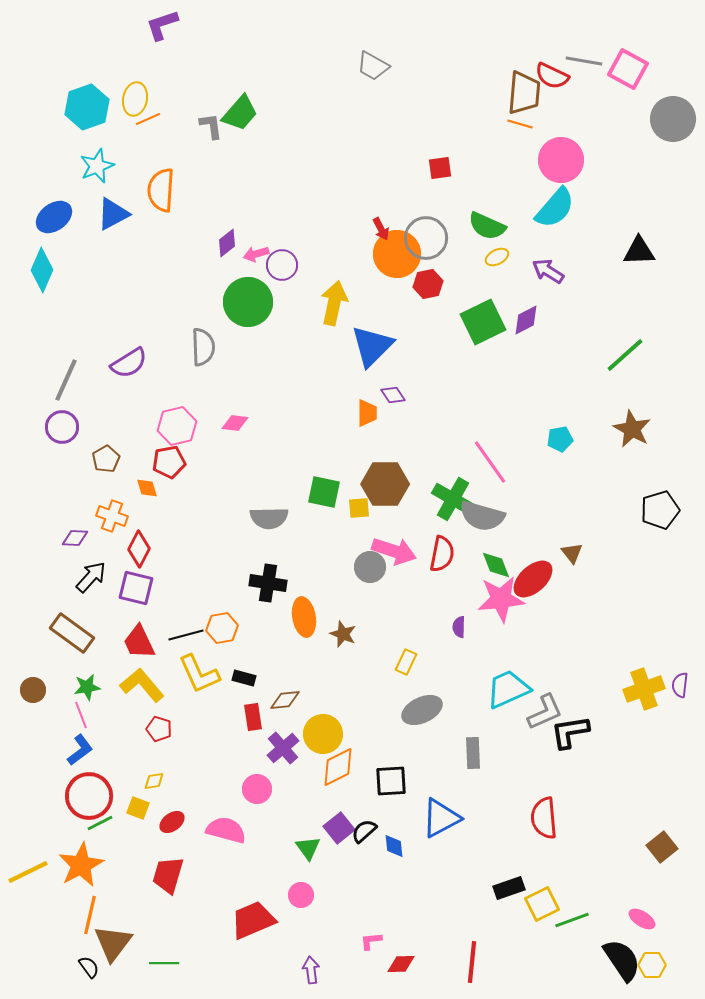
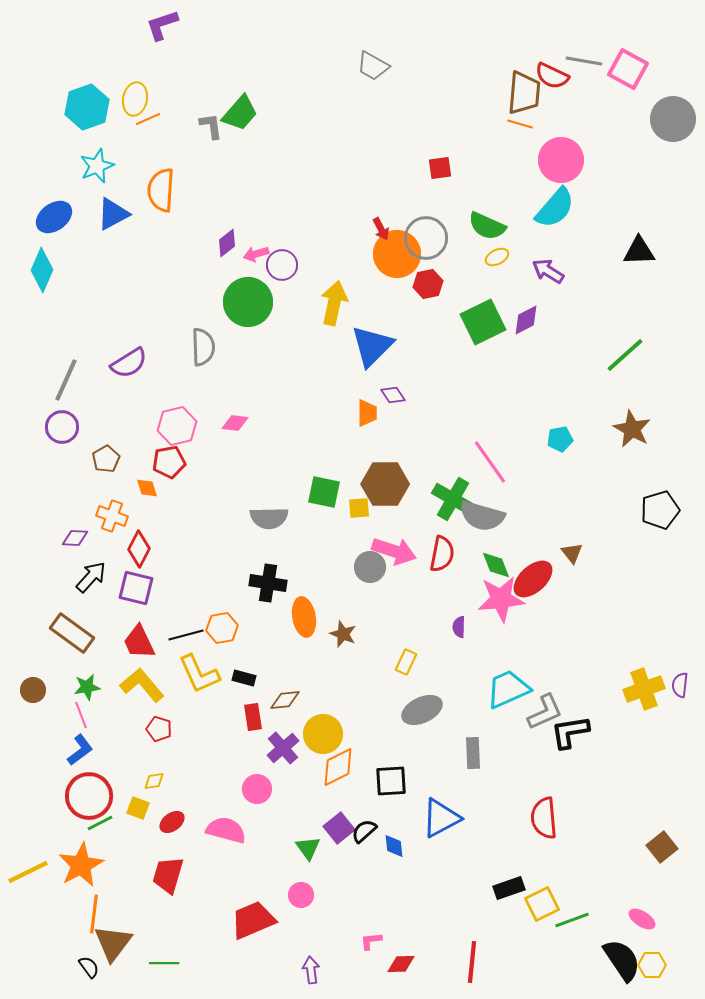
orange line at (90, 915): moved 4 px right, 1 px up; rotated 6 degrees counterclockwise
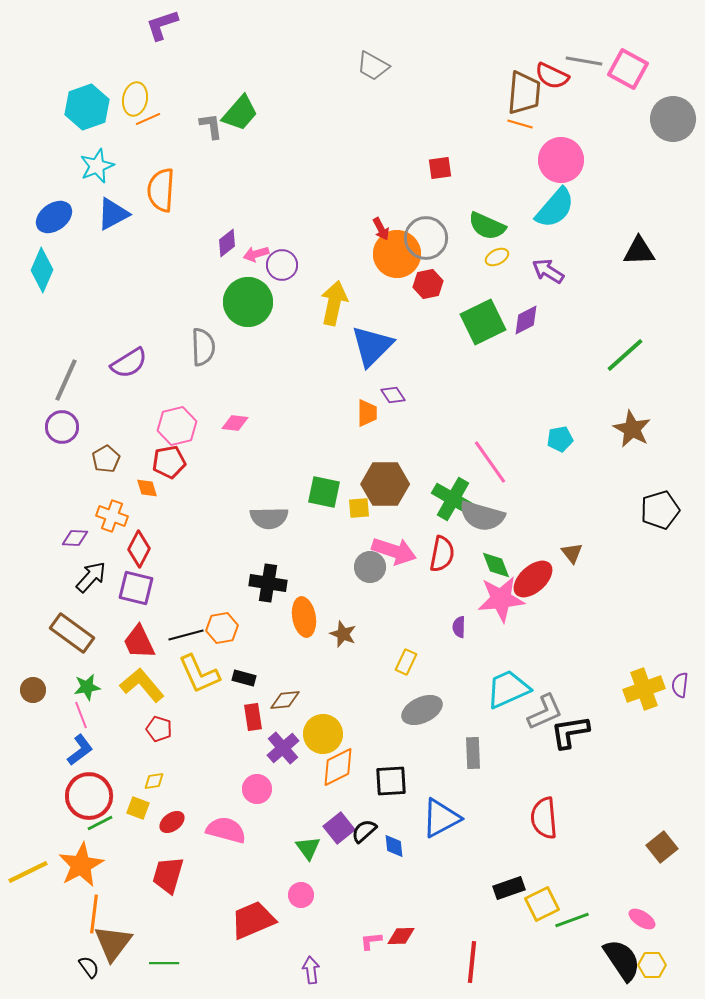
red diamond at (401, 964): moved 28 px up
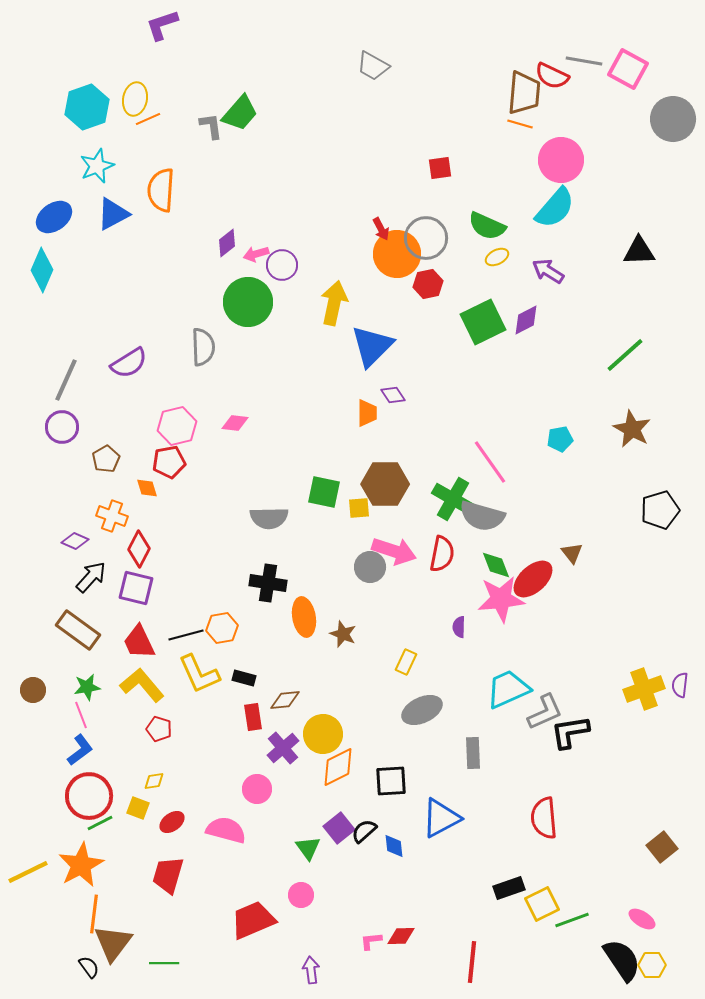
purple diamond at (75, 538): moved 3 px down; rotated 20 degrees clockwise
brown rectangle at (72, 633): moved 6 px right, 3 px up
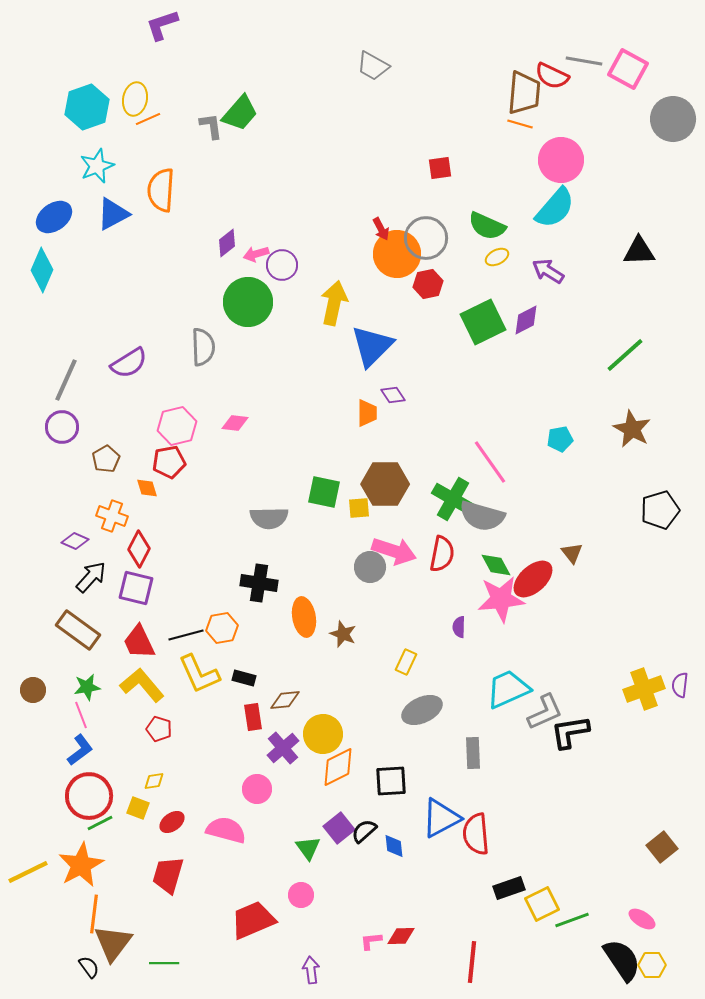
green diamond at (496, 565): rotated 8 degrees counterclockwise
black cross at (268, 583): moved 9 px left
red semicircle at (544, 818): moved 68 px left, 16 px down
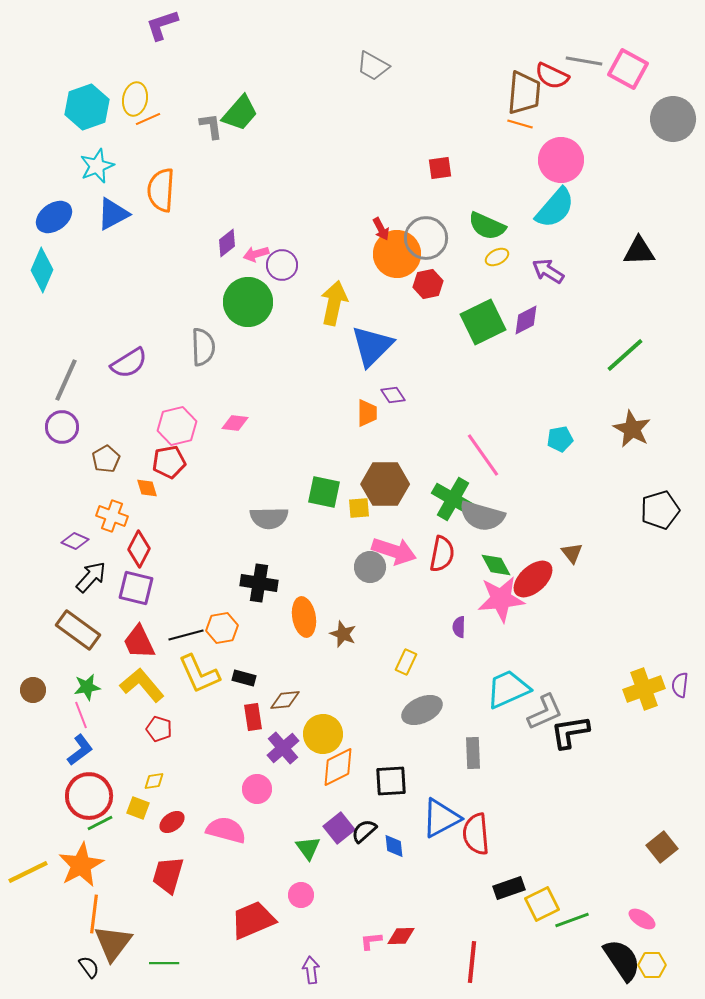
pink line at (490, 462): moved 7 px left, 7 px up
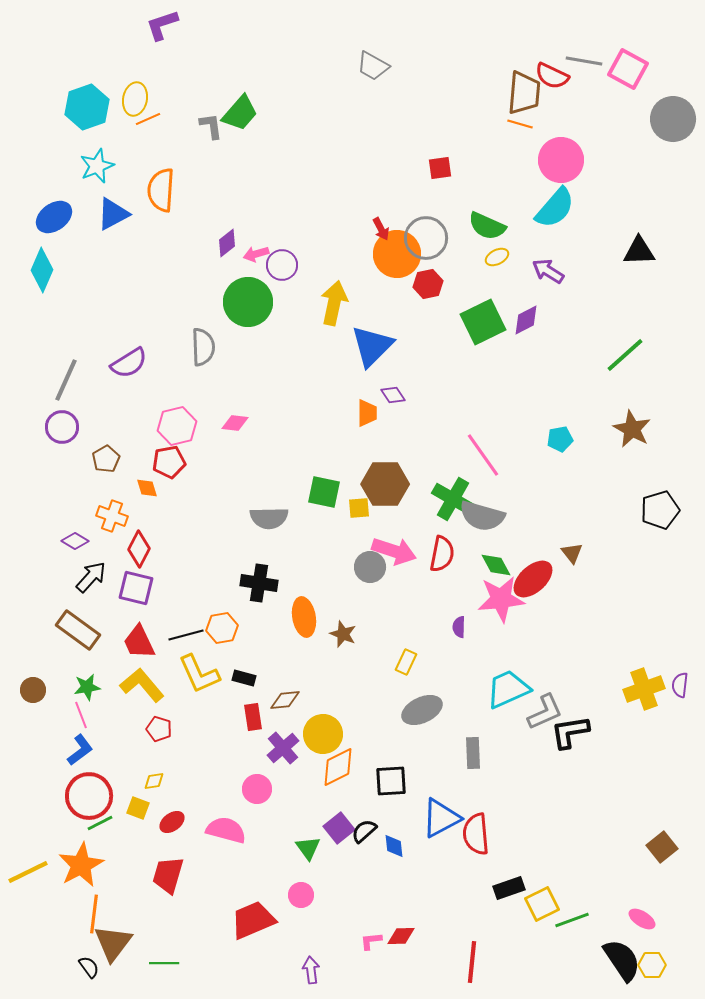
purple diamond at (75, 541): rotated 8 degrees clockwise
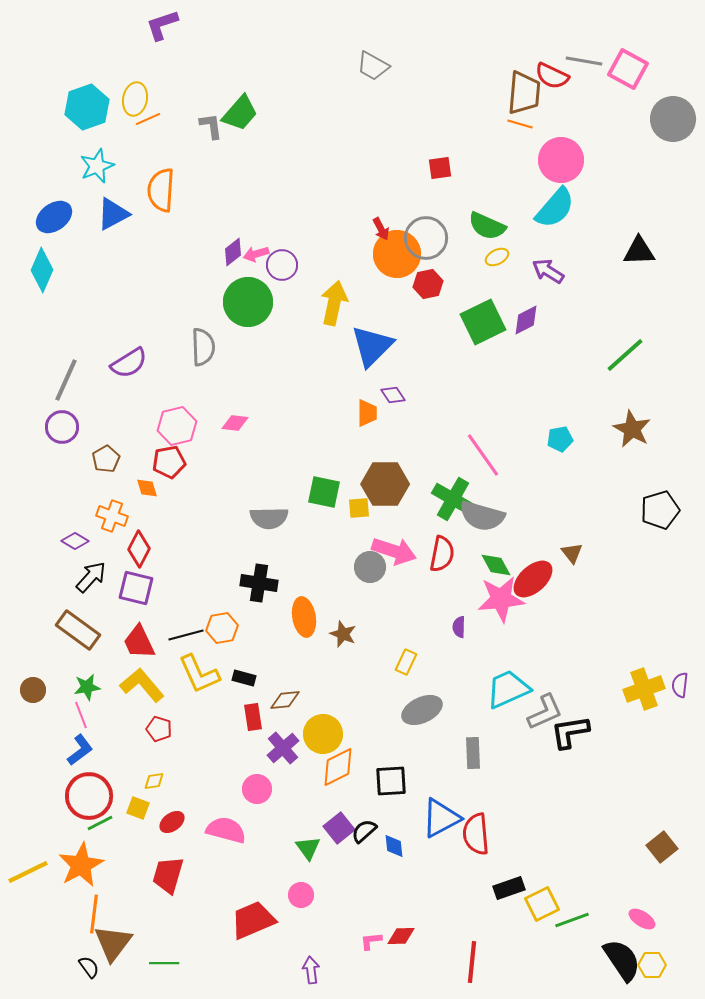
purple diamond at (227, 243): moved 6 px right, 9 px down
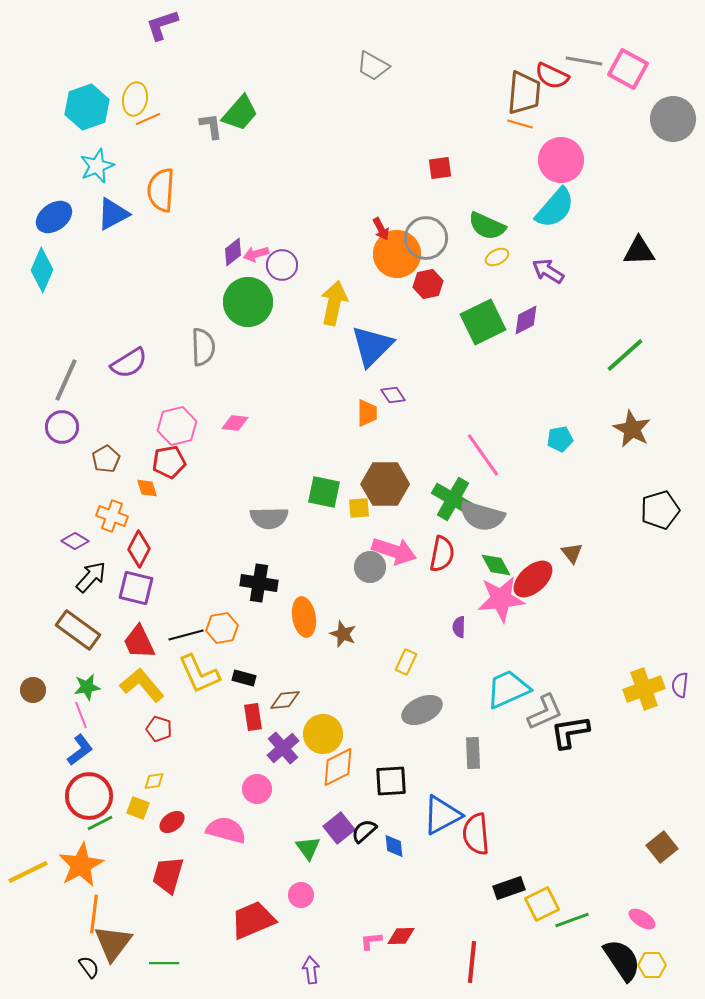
blue triangle at (441, 818): moved 1 px right, 3 px up
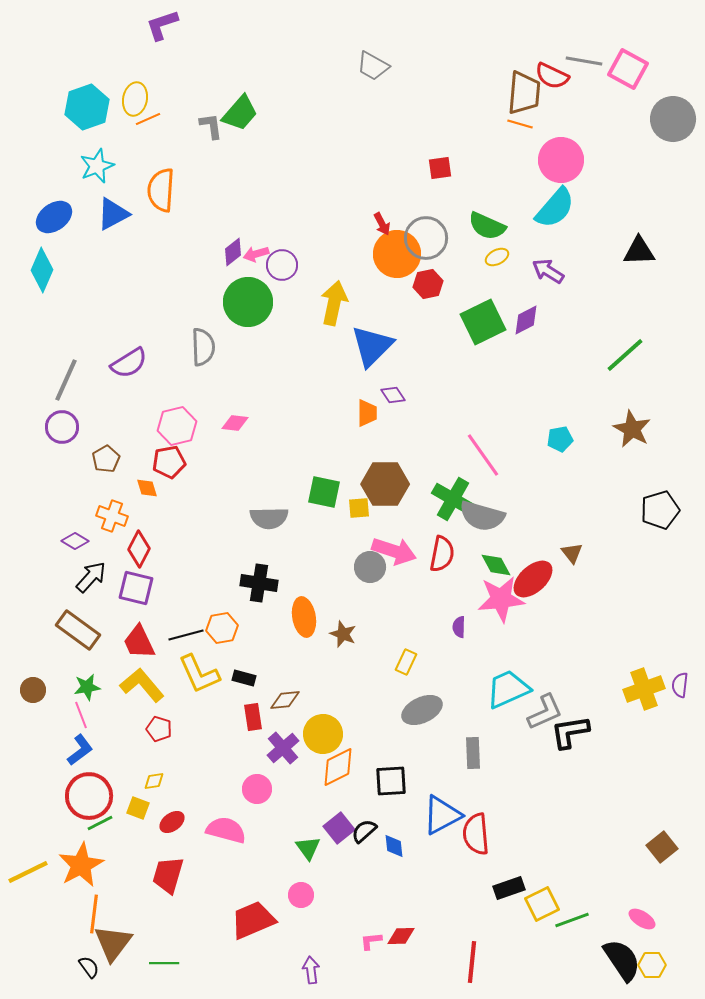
red arrow at (381, 229): moved 1 px right, 5 px up
